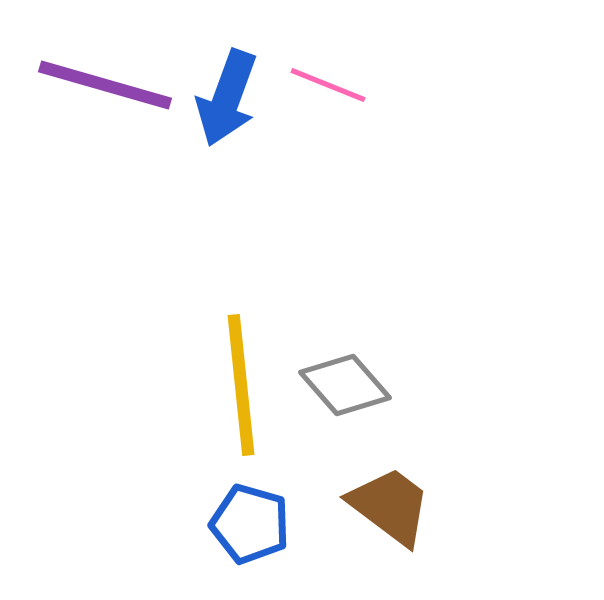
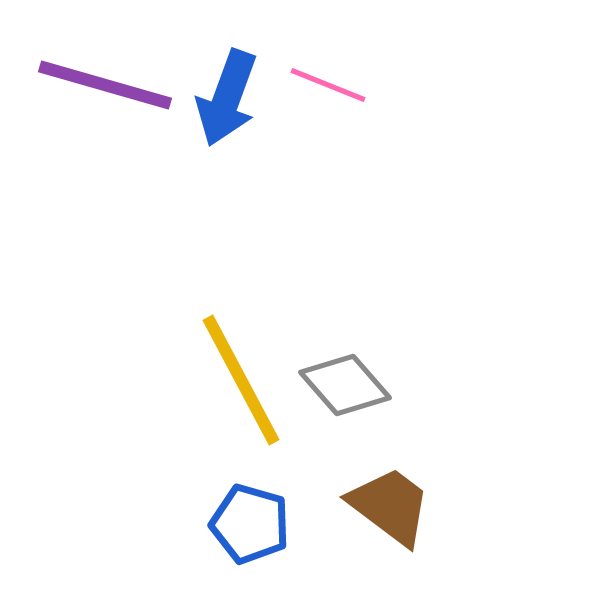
yellow line: moved 5 px up; rotated 22 degrees counterclockwise
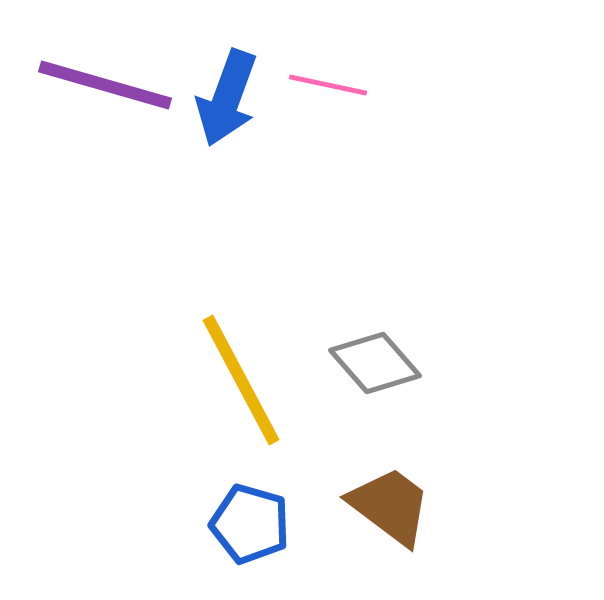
pink line: rotated 10 degrees counterclockwise
gray diamond: moved 30 px right, 22 px up
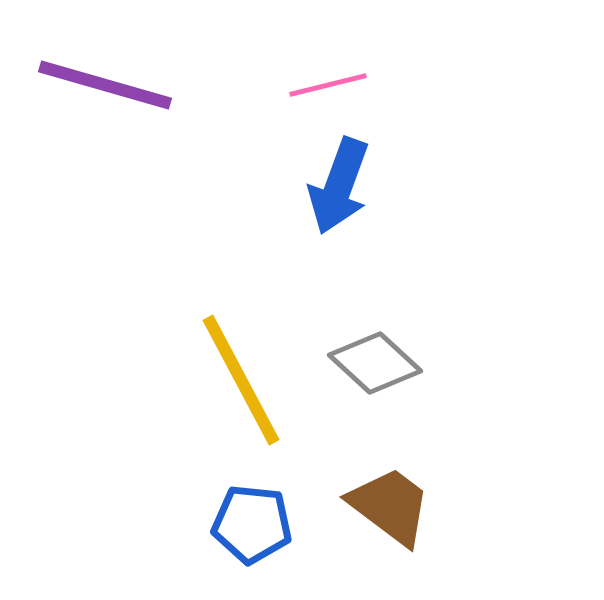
pink line: rotated 26 degrees counterclockwise
blue arrow: moved 112 px right, 88 px down
gray diamond: rotated 6 degrees counterclockwise
blue pentagon: moved 2 px right; rotated 10 degrees counterclockwise
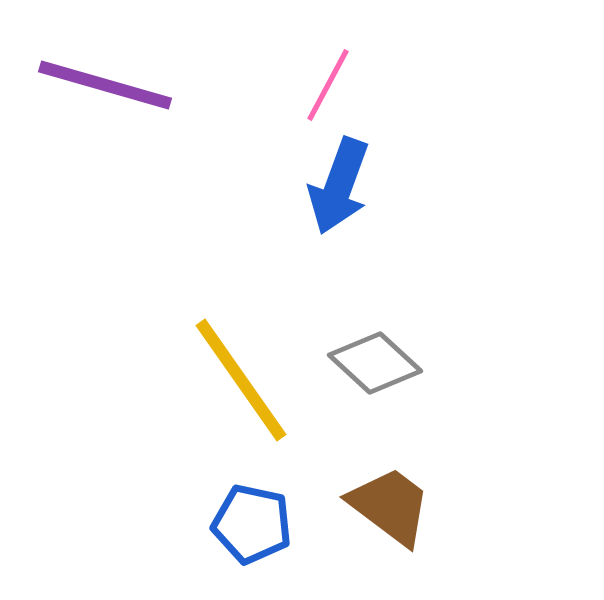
pink line: rotated 48 degrees counterclockwise
yellow line: rotated 7 degrees counterclockwise
blue pentagon: rotated 6 degrees clockwise
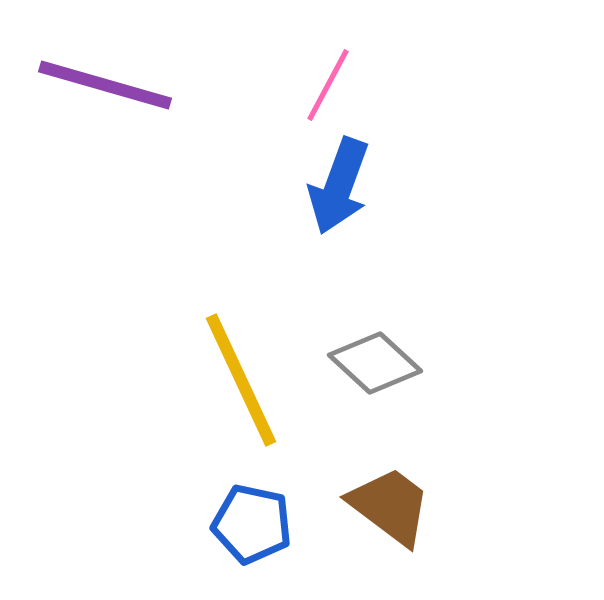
yellow line: rotated 10 degrees clockwise
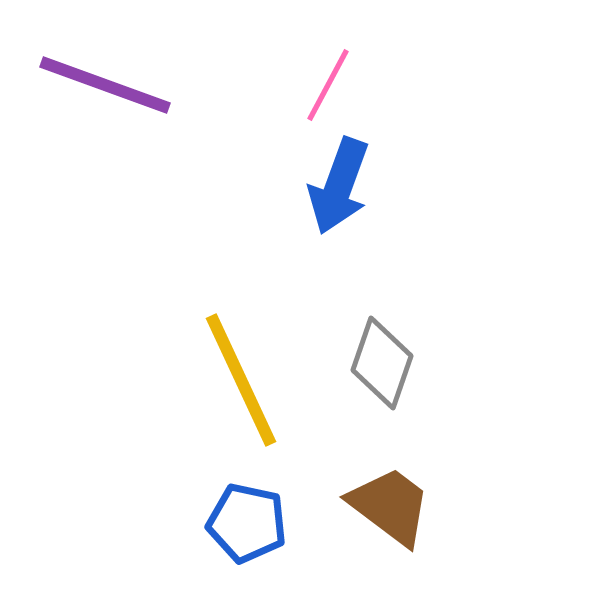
purple line: rotated 4 degrees clockwise
gray diamond: moved 7 px right; rotated 66 degrees clockwise
blue pentagon: moved 5 px left, 1 px up
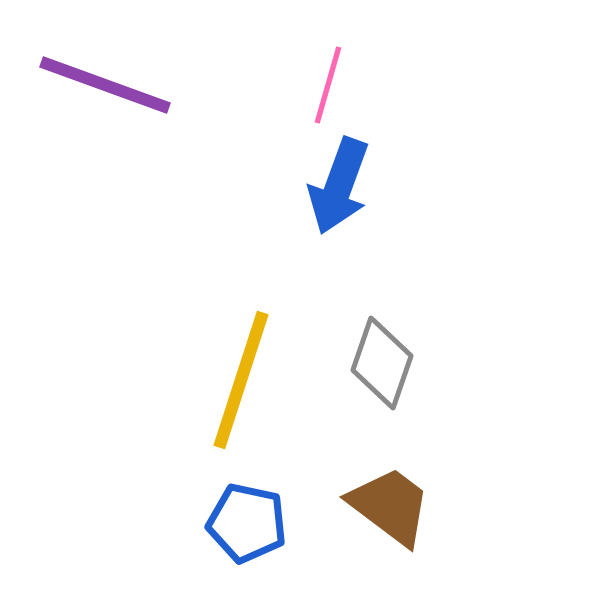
pink line: rotated 12 degrees counterclockwise
yellow line: rotated 43 degrees clockwise
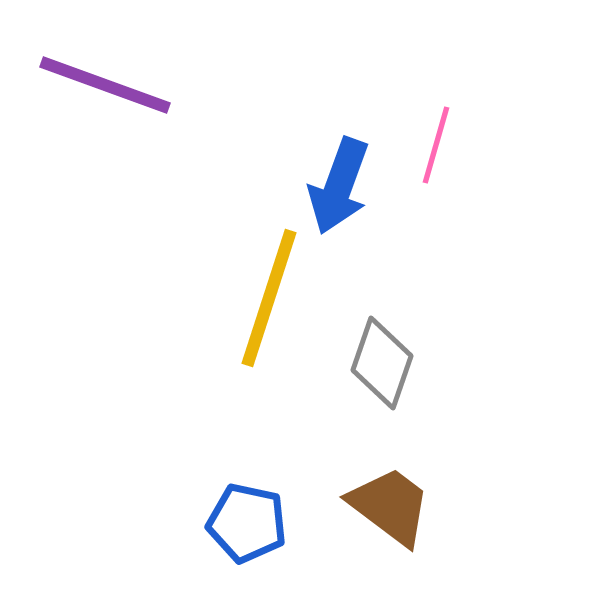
pink line: moved 108 px right, 60 px down
yellow line: moved 28 px right, 82 px up
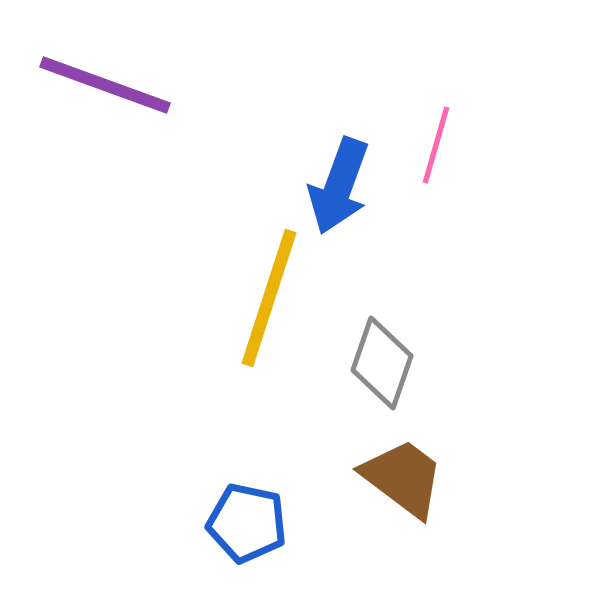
brown trapezoid: moved 13 px right, 28 px up
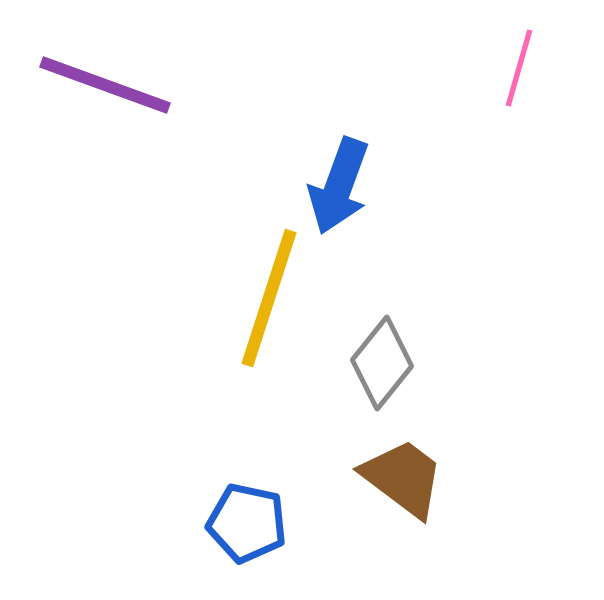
pink line: moved 83 px right, 77 px up
gray diamond: rotated 20 degrees clockwise
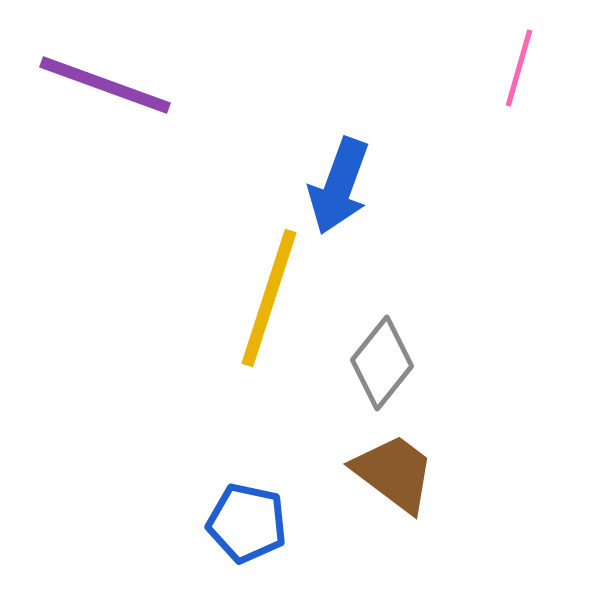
brown trapezoid: moved 9 px left, 5 px up
